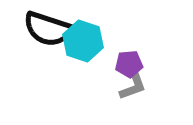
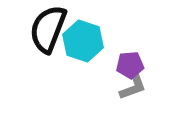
black semicircle: rotated 93 degrees clockwise
purple pentagon: moved 1 px right, 1 px down
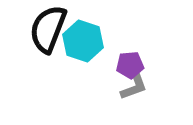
gray L-shape: moved 1 px right
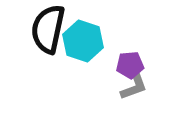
black semicircle: rotated 9 degrees counterclockwise
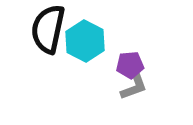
cyan hexagon: moved 2 px right; rotated 9 degrees clockwise
